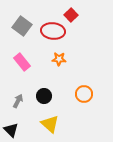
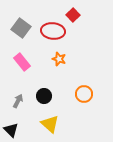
red square: moved 2 px right
gray square: moved 1 px left, 2 px down
orange star: rotated 16 degrees clockwise
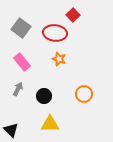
red ellipse: moved 2 px right, 2 px down
gray arrow: moved 12 px up
yellow triangle: rotated 42 degrees counterclockwise
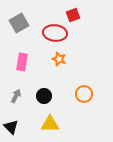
red square: rotated 24 degrees clockwise
gray square: moved 2 px left, 5 px up; rotated 24 degrees clockwise
pink rectangle: rotated 48 degrees clockwise
gray arrow: moved 2 px left, 7 px down
black triangle: moved 3 px up
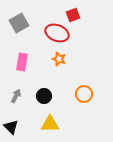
red ellipse: moved 2 px right; rotated 15 degrees clockwise
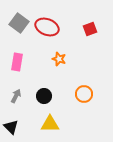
red square: moved 17 px right, 14 px down
gray square: rotated 24 degrees counterclockwise
red ellipse: moved 10 px left, 6 px up
pink rectangle: moved 5 px left
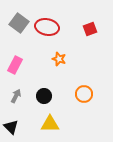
red ellipse: rotated 10 degrees counterclockwise
pink rectangle: moved 2 px left, 3 px down; rotated 18 degrees clockwise
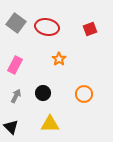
gray square: moved 3 px left
orange star: rotated 16 degrees clockwise
black circle: moved 1 px left, 3 px up
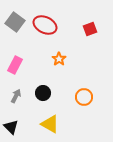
gray square: moved 1 px left, 1 px up
red ellipse: moved 2 px left, 2 px up; rotated 15 degrees clockwise
orange circle: moved 3 px down
yellow triangle: rotated 30 degrees clockwise
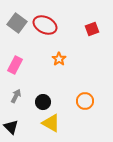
gray square: moved 2 px right, 1 px down
red square: moved 2 px right
black circle: moved 9 px down
orange circle: moved 1 px right, 4 px down
yellow triangle: moved 1 px right, 1 px up
